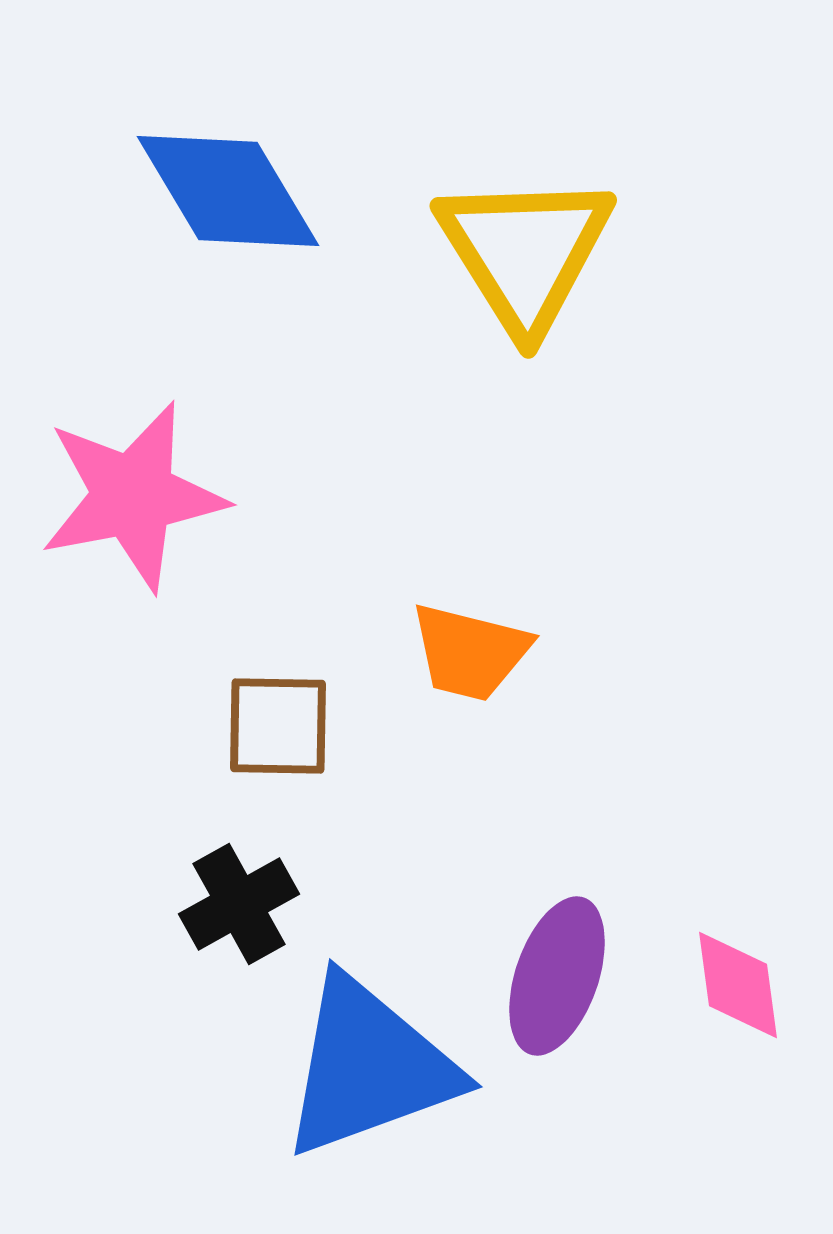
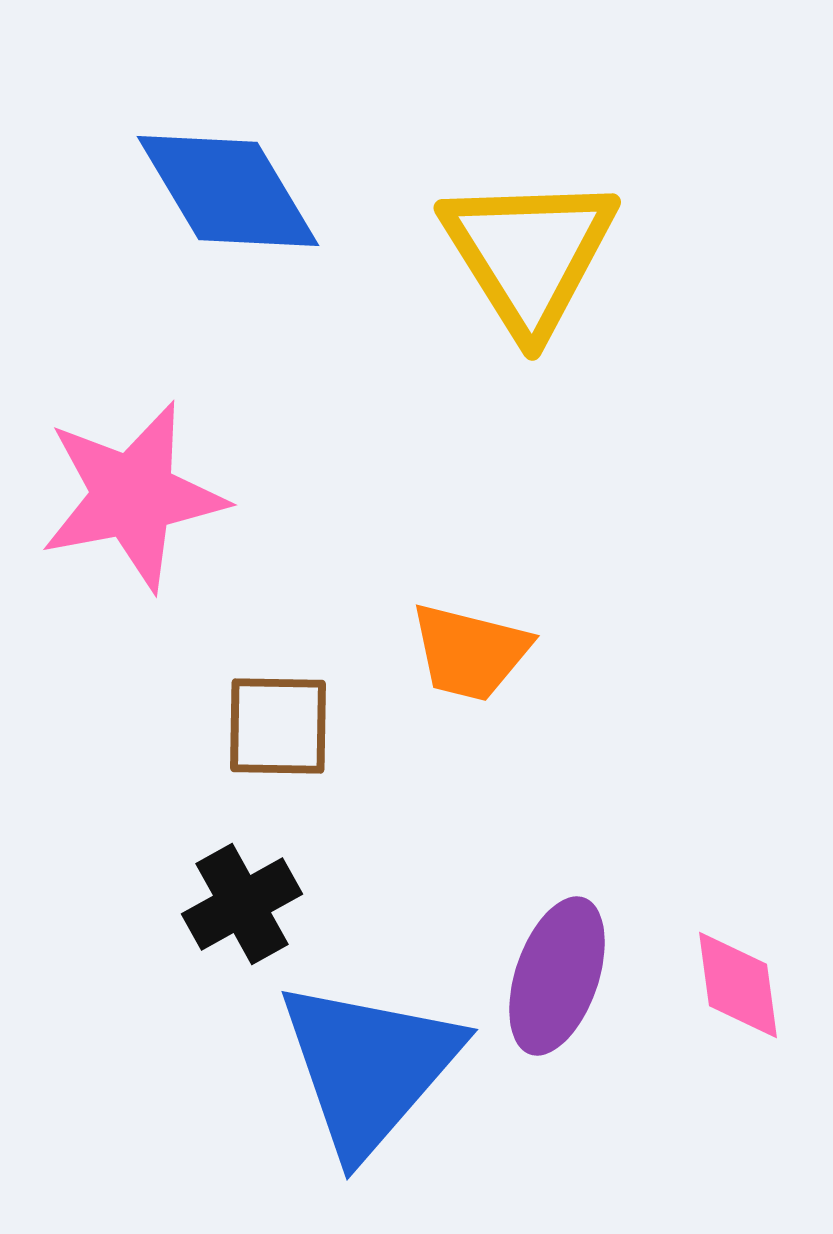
yellow triangle: moved 4 px right, 2 px down
black cross: moved 3 px right
blue triangle: rotated 29 degrees counterclockwise
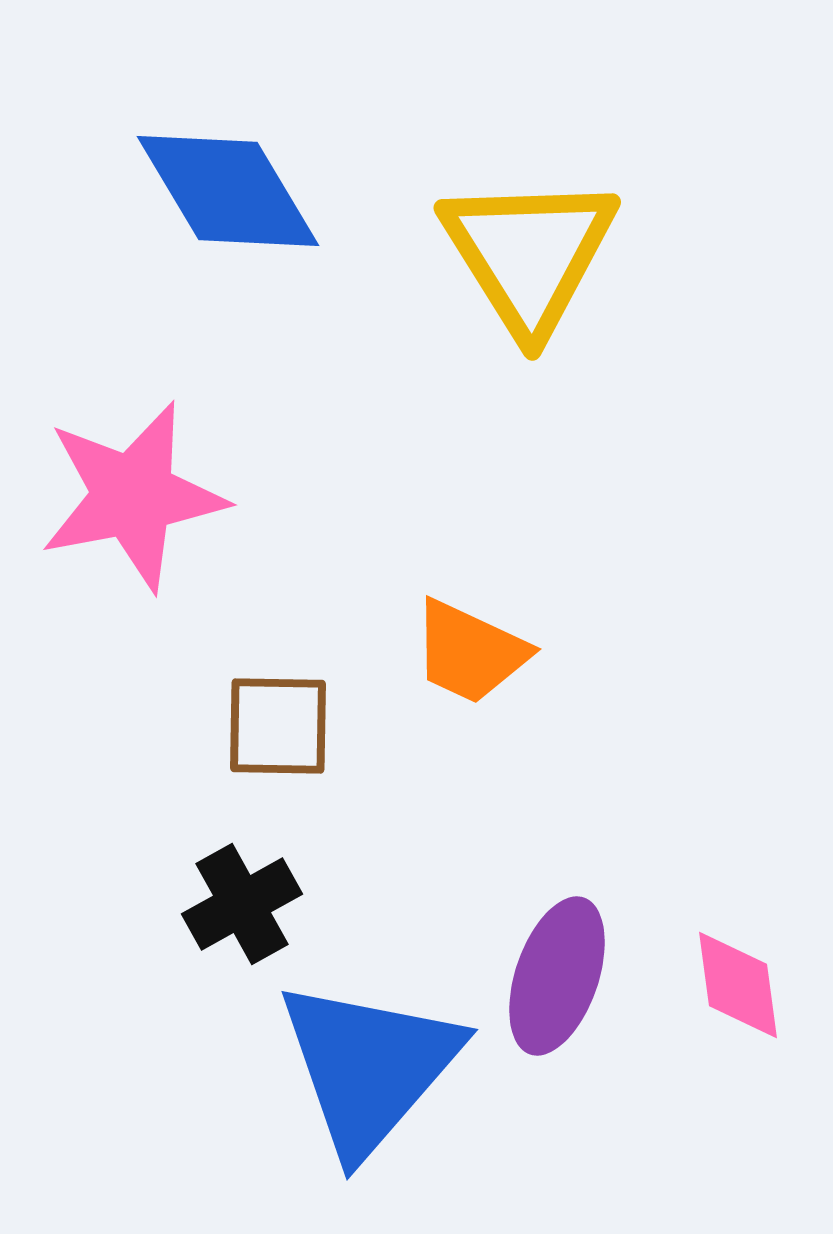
orange trapezoid: rotated 11 degrees clockwise
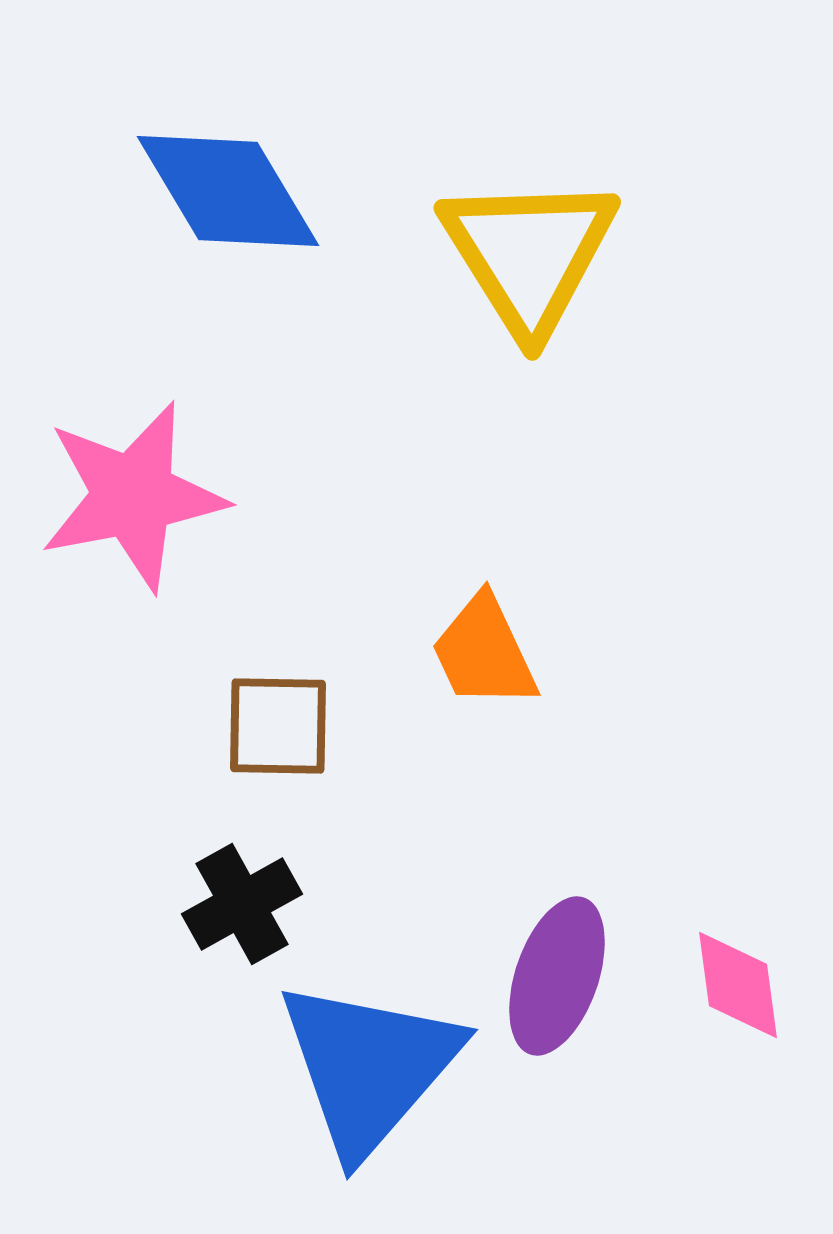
orange trapezoid: moved 14 px right; rotated 40 degrees clockwise
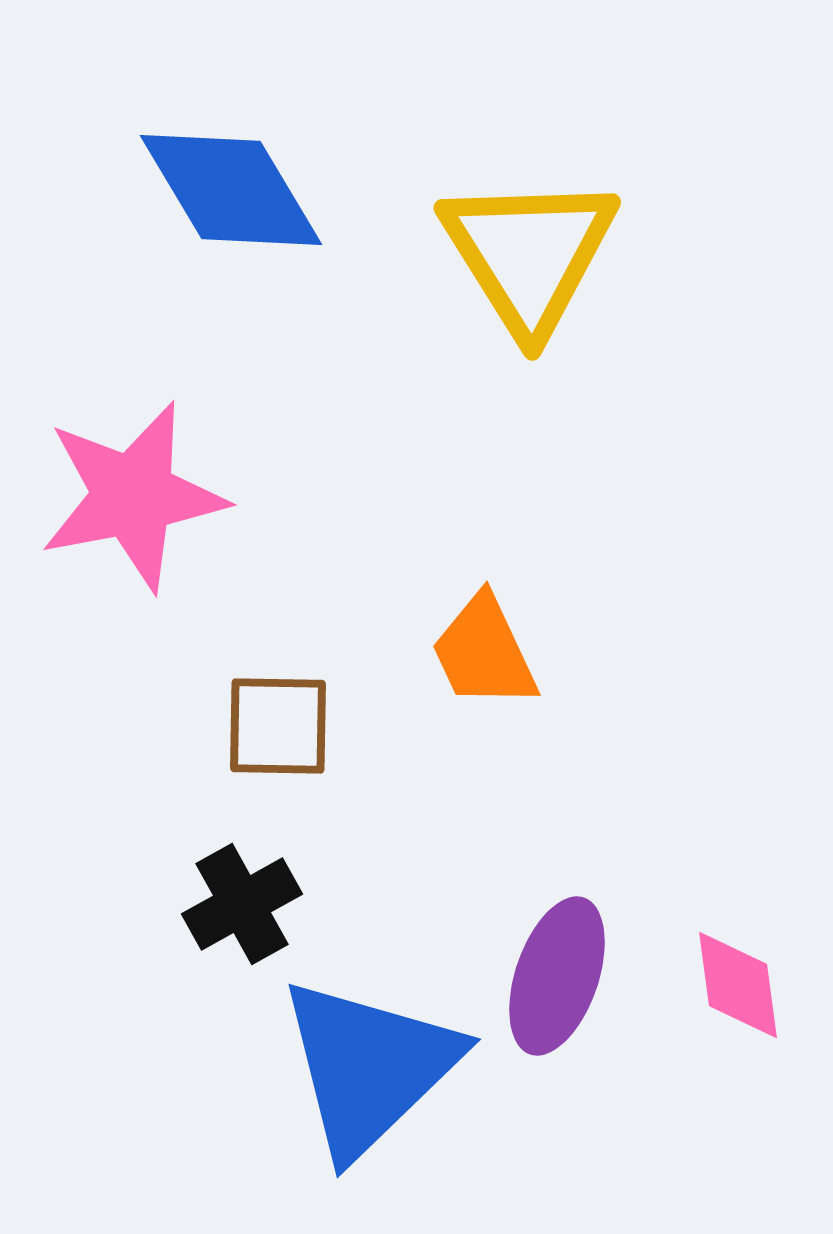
blue diamond: moved 3 px right, 1 px up
blue triangle: rotated 5 degrees clockwise
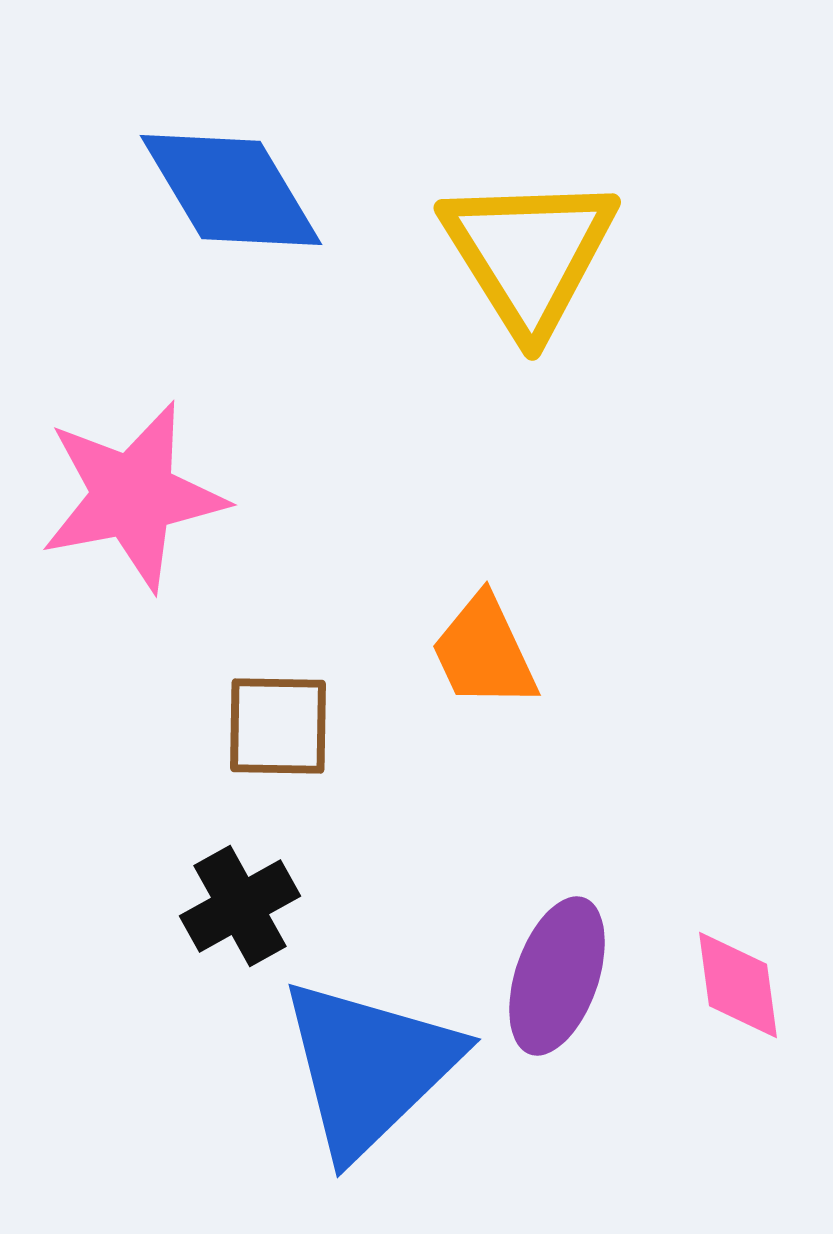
black cross: moved 2 px left, 2 px down
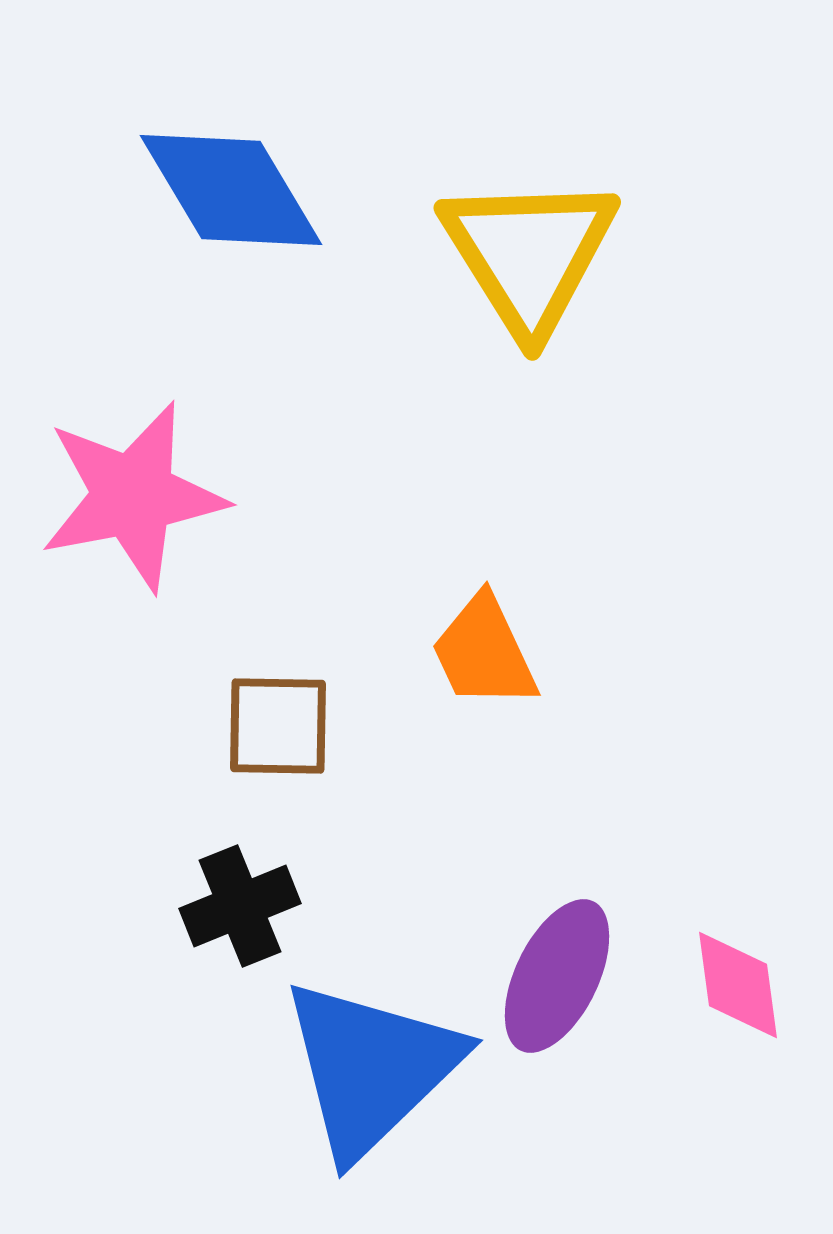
black cross: rotated 7 degrees clockwise
purple ellipse: rotated 7 degrees clockwise
blue triangle: moved 2 px right, 1 px down
